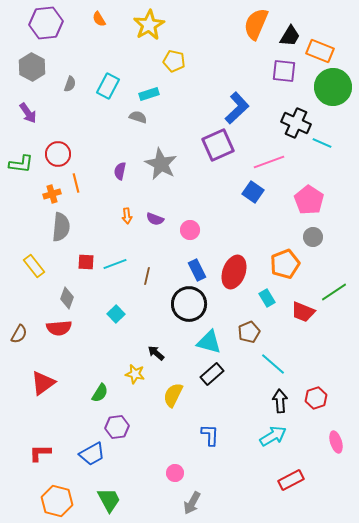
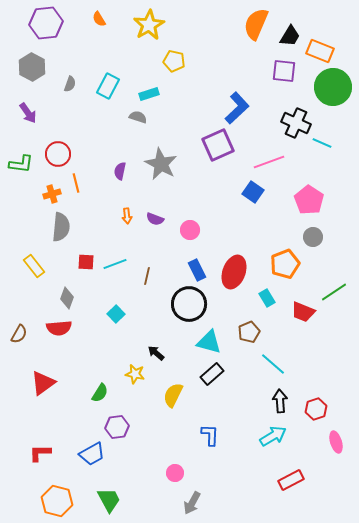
red hexagon at (316, 398): moved 11 px down
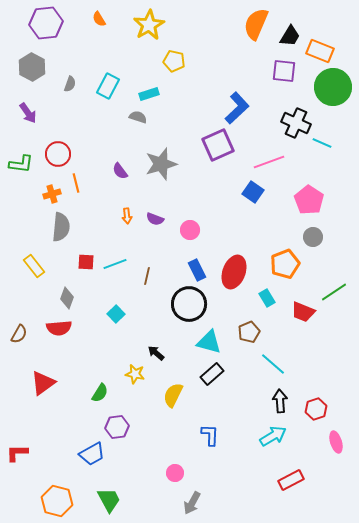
gray star at (161, 164): rotated 28 degrees clockwise
purple semicircle at (120, 171): rotated 48 degrees counterclockwise
red L-shape at (40, 453): moved 23 px left
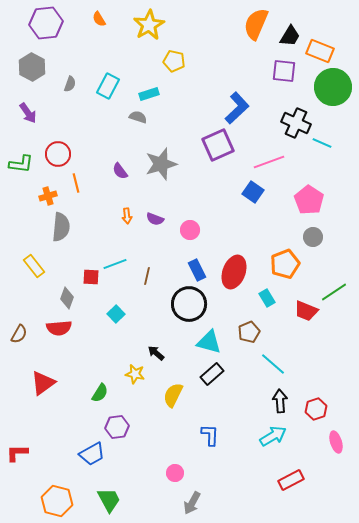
orange cross at (52, 194): moved 4 px left, 2 px down
red square at (86, 262): moved 5 px right, 15 px down
red trapezoid at (303, 312): moved 3 px right, 1 px up
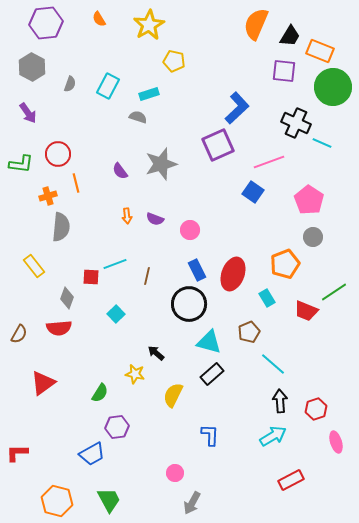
red ellipse at (234, 272): moved 1 px left, 2 px down
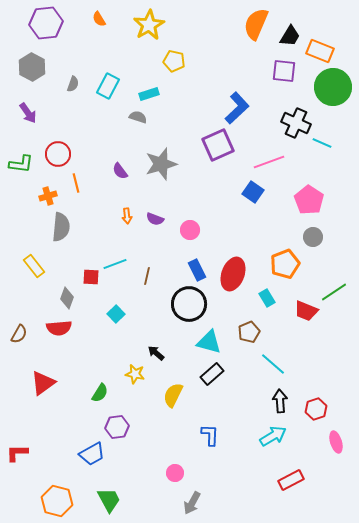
gray semicircle at (70, 84): moved 3 px right
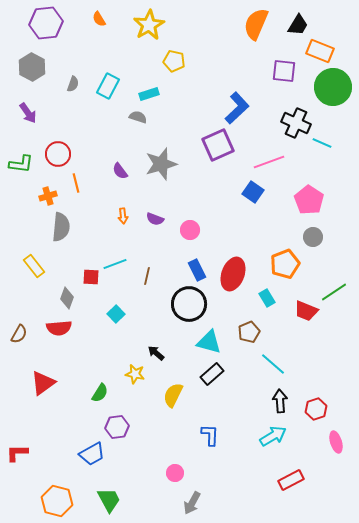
black trapezoid at (290, 36): moved 8 px right, 11 px up
orange arrow at (127, 216): moved 4 px left
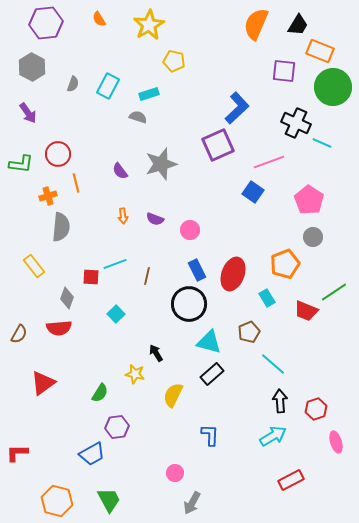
black arrow at (156, 353): rotated 18 degrees clockwise
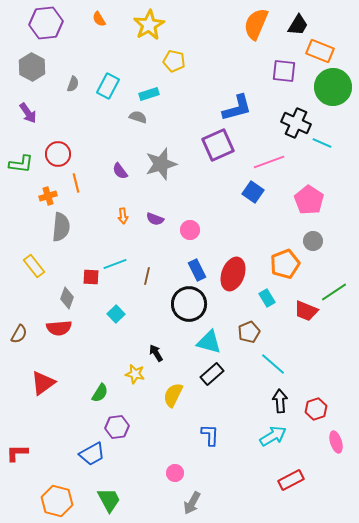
blue L-shape at (237, 108): rotated 28 degrees clockwise
gray circle at (313, 237): moved 4 px down
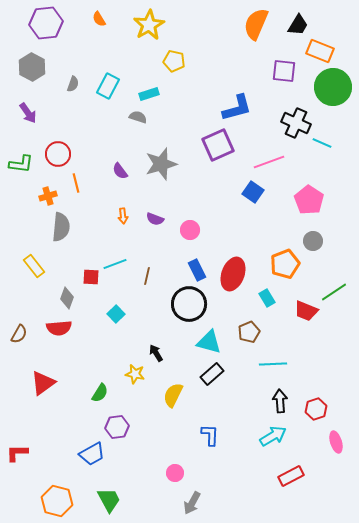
cyan line at (273, 364): rotated 44 degrees counterclockwise
red rectangle at (291, 480): moved 4 px up
